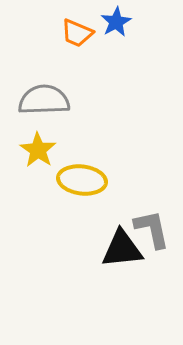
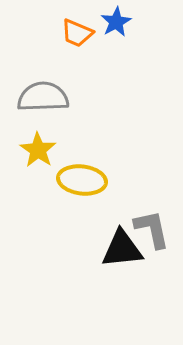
gray semicircle: moved 1 px left, 3 px up
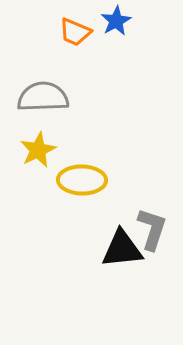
blue star: moved 1 px up
orange trapezoid: moved 2 px left, 1 px up
yellow star: rotated 12 degrees clockwise
yellow ellipse: rotated 6 degrees counterclockwise
gray L-shape: rotated 30 degrees clockwise
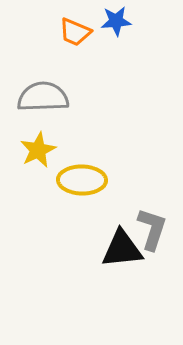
blue star: rotated 24 degrees clockwise
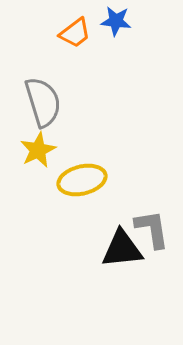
blue star: rotated 12 degrees clockwise
orange trapezoid: moved 1 px down; rotated 60 degrees counterclockwise
gray semicircle: moved 5 px down; rotated 75 degrees clockwise
yellow ellipse: rotated 15 degrees counterclockwise
gray L-shape: rotated 27 degrees counterclockwise
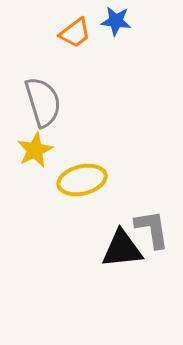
yellow star: moved 3 px left
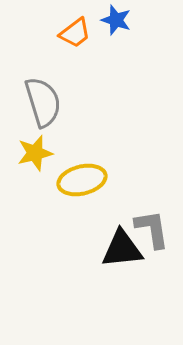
blue star: moved 1 px up; rotated 12 degrees clockwise
yellow star: moved 3 px down; rotated 12 degrees clockwise
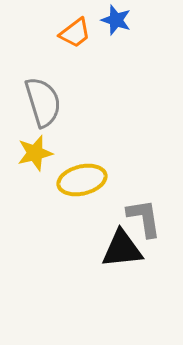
gray L-shape: moved 8 px left, 11 px up
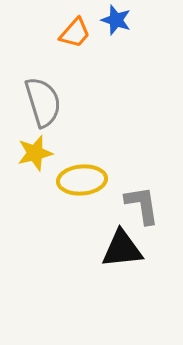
orange trapezoid: rotated 12 degrees counterclockwise
yellow ellipse: rotated 9 degrees clockwise
gray L-shape: moved 2 px left, 13 px up
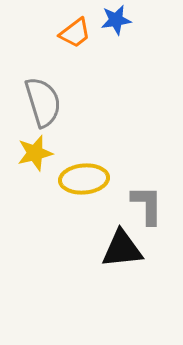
blue star: rotated 28 degrees counterclockwise
orange trapezoid: rotated 12 degrees clockwise
yellow ellipse: moved 2 px right, 1 px up
gray L-shape: moved 5 px right; rotated 9 degrees clockwise
